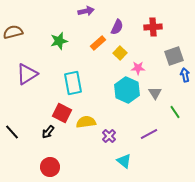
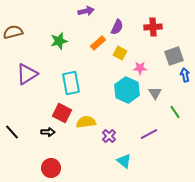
yellow square: rotated 16 degrees counterclockwise
pink star: moved 2 px right
cyan rectangle: moved 2 px left
black arrow: rotated 128 degrees counterclockwise
red circle: moved 1 px right, 1 px down
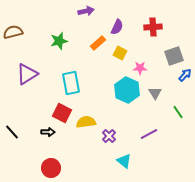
blue arrow: rotated 56 degrees clockwise
green line: moved 3 px right
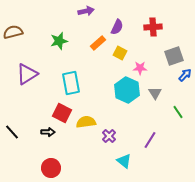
purple line: moved 1 px right, 6 px down; rotated 30 degrees counterclockwise
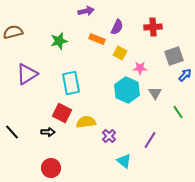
orange rectangle: moved 1 px left, 4 px up; rotated 63 degrees clockwise
